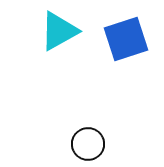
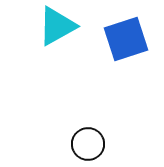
cyan triangle: moved 2 px left, 5 px up
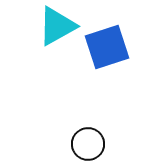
blue square: moved 19 px left, 8 px down
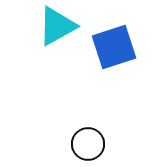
blue square: moved 7 px right
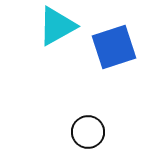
black circle: moved 12 px up
